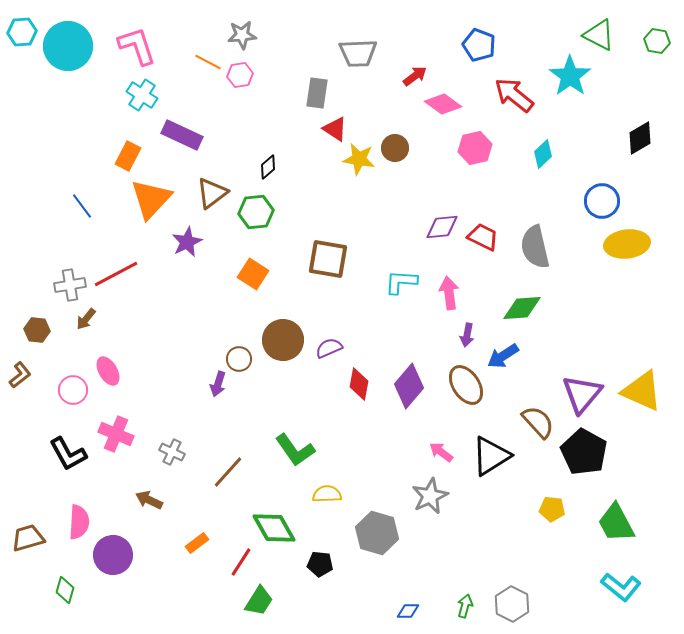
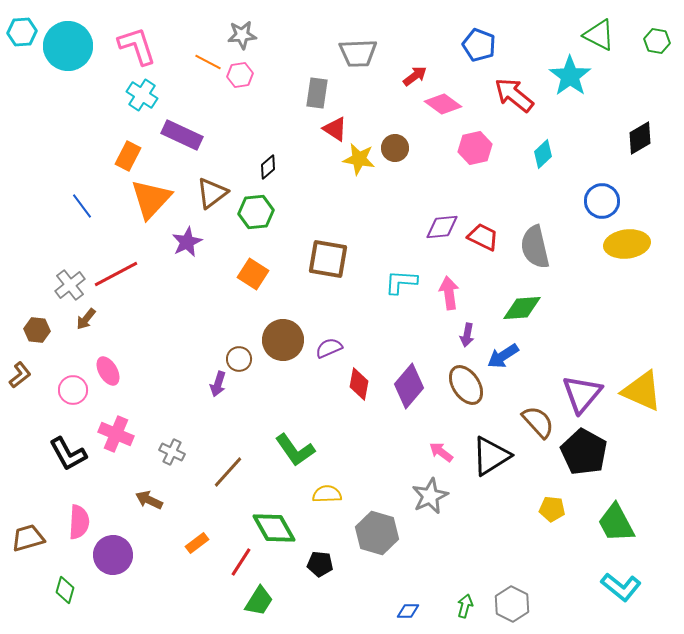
gray cross at (70, 285): rotated 28 degrees counterclockwise
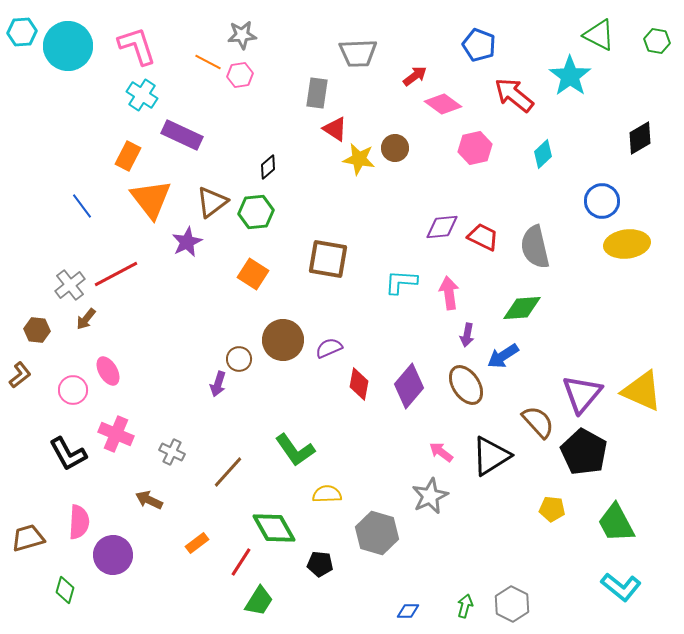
brown triangle at (212, 193): moved 9 px down
orange triangle at (151, 199): rotated 21 degrees counterclockwise
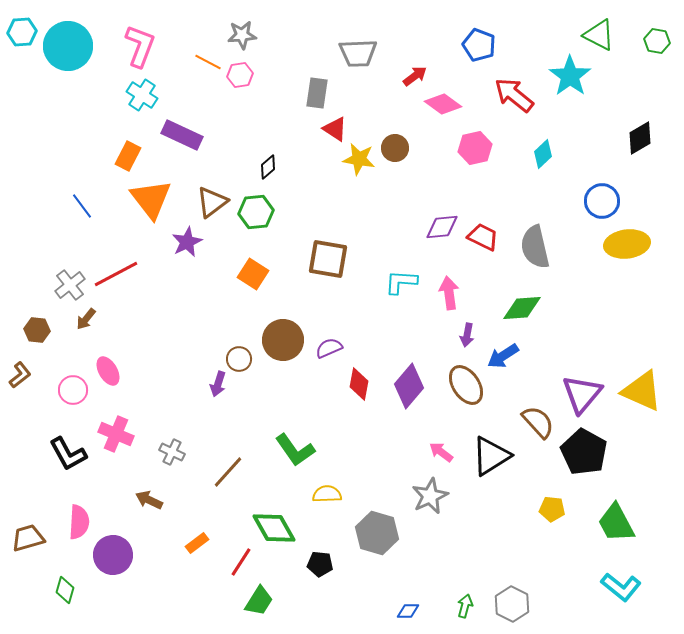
pink L-shape at (137, 46): moved 3 px right; rotated 39 degrees clockwise
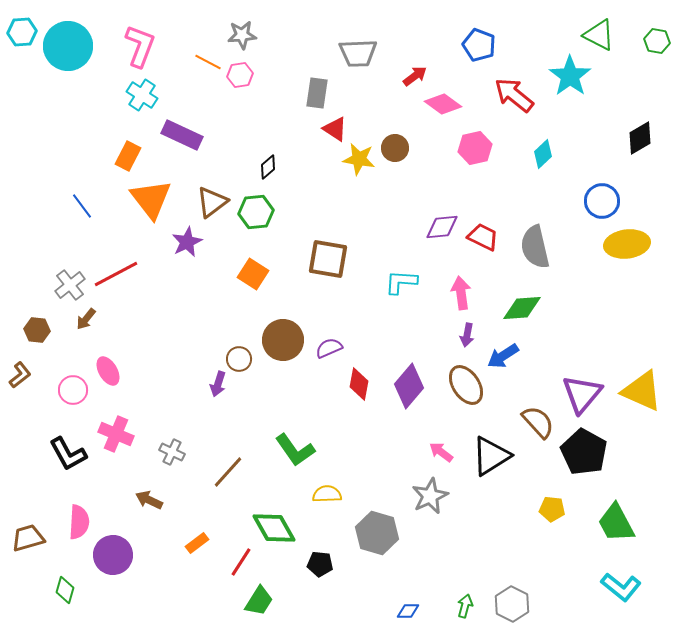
pink arrow at (449, 293): moved 12 px right
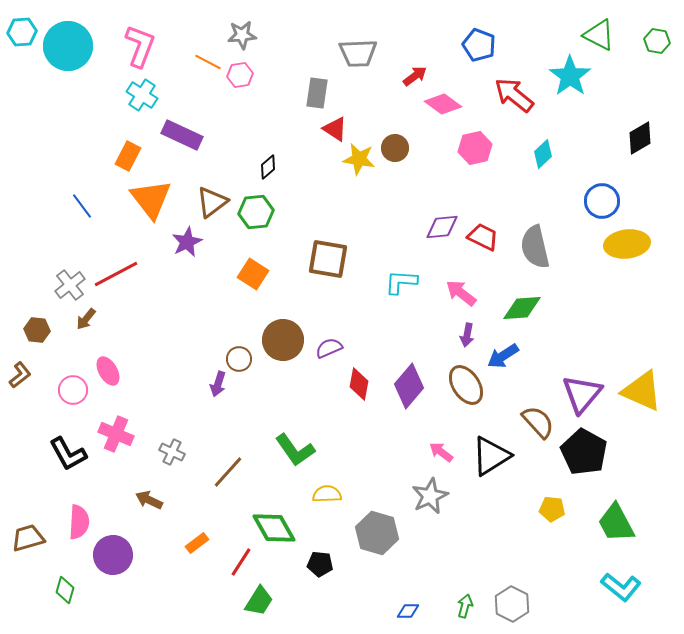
pink arrow at (461, 293): rotated 44 degrees counterclockwise
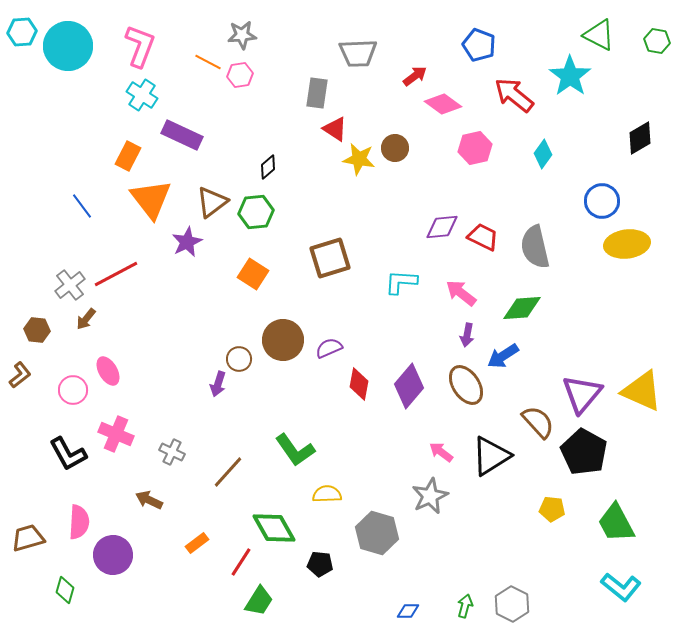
cyan diamond at (543, 154): rotated 12 degrees counterclockwise
brown square at (328, 259): moved 2 px right, 1 px up; rotated 27 degrees counterclockwise
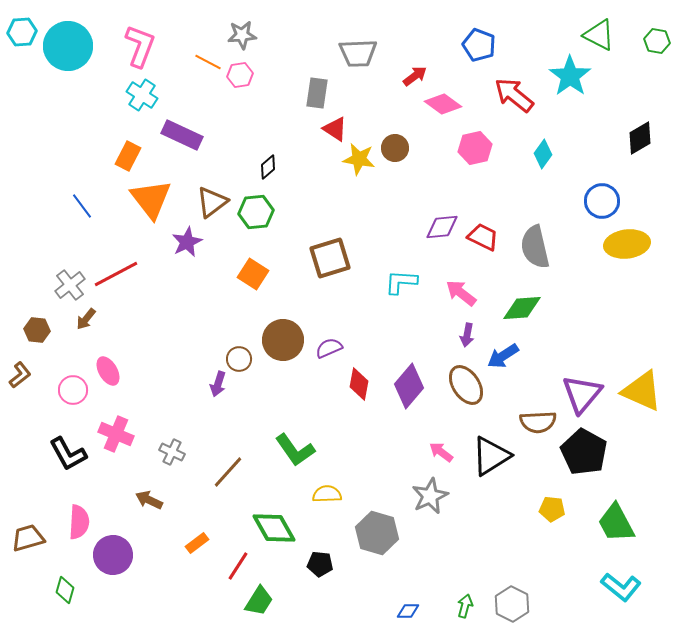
brown semicircle at (538, 422): rotated 129 degrees clockwise
red line at (241, 562): moved 3 px left, 4 px down
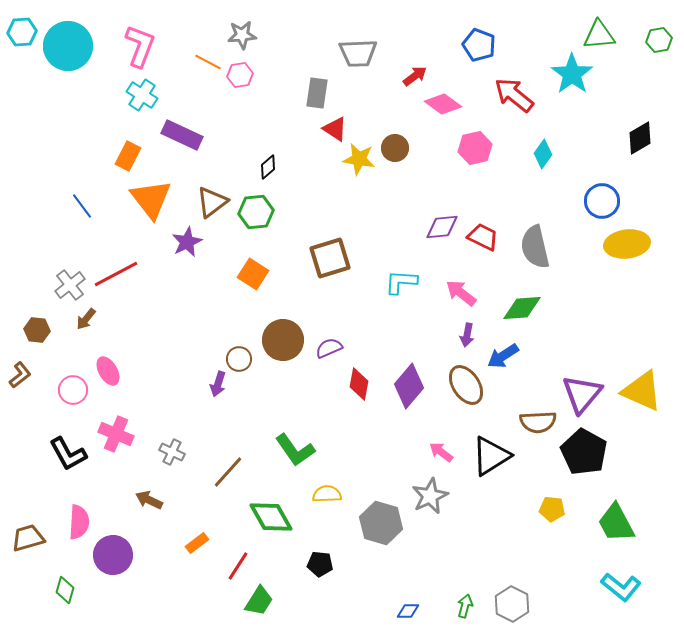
green triangle at (599, 35): rotated 32 degrees counterclockwise
green hexagon at (657, 41): moved 2 px right, 1 px up; rotated 20 degrees counterclockwise
cyan star at (570, 76): moved 2 px right, 2 px up
green diamond at (274, 528): moved 3 px left, 11 px up
gray hexagon at (377, 533): moved 4 px right, 10 px up
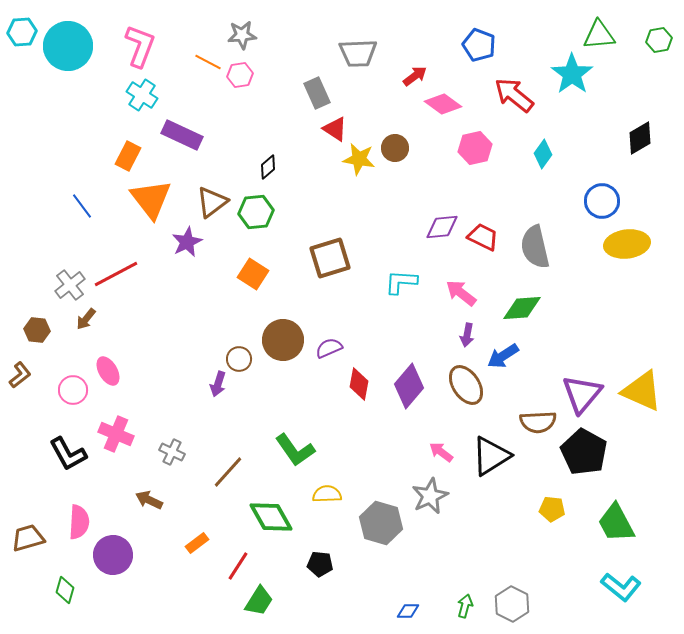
gray rectangle at (317, 93): rotated 32 degrees counterclockwise
